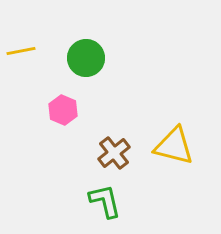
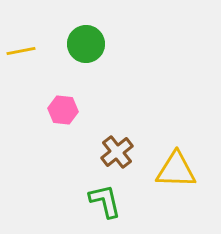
green circle: moved 14 px up
pink hexagon: rotated 16 degrees counterclockwise
yellow triangle: moved 2 px right, 24 px down; rotated 12 degrees counterclockwise
brown cross: moved 3 px right, 1 px up
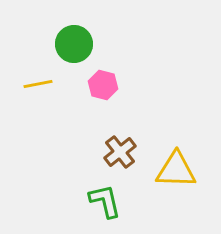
green circle: moved 12 px left
yellow line: moved 17 px right, 33 px down
pink hexagon: moved 40 px right, 25 px up; rotated 8 degrees clockwise
brown cross: moved 3 px right
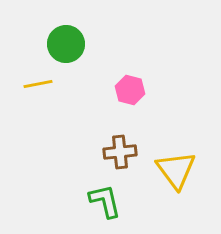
green circle: moved 8 px left
pink hexagon: moved 27 px right, 5 px down
brown cross: rotated 32 degrees clockwise
yellow triangle: rotated 51 degrees clockwise
